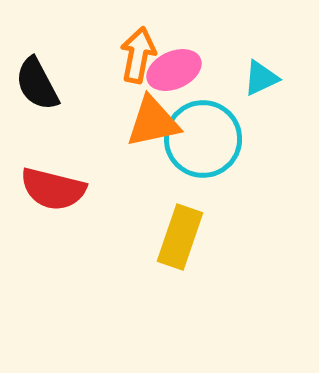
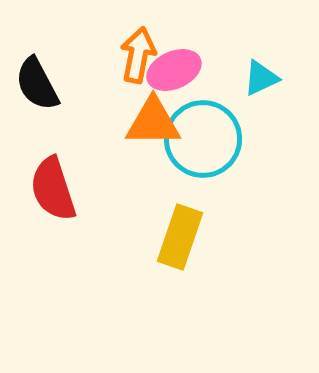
orange triangle: rotated 12 degrees clockwise
red semicircle: rotated 58 degrees clockwise
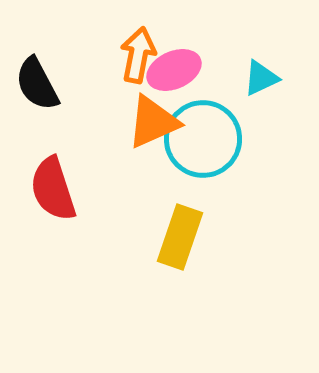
orange triangle: rotated 24 degrees counterclockwise
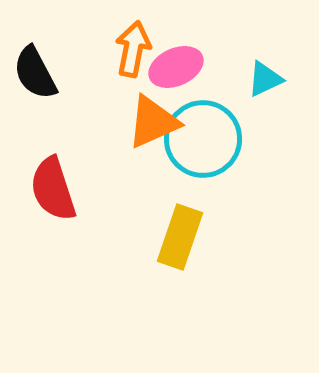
orange arrow: moved 5 px left, 6 px up
pink ellipse: moved 2 px right, 3 px up
cyan triangle: moved 4 px right, 1 px down
black semicircle: moved 2 px left, 11 px up
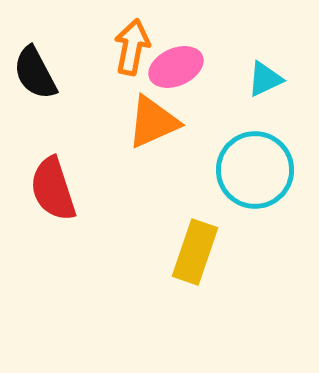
orange arrow: moved 1 px left, 2 px up
cyan circle: moved 52 px right, 31 px down
yellow rectangle: moved 15 px right, 15 px down
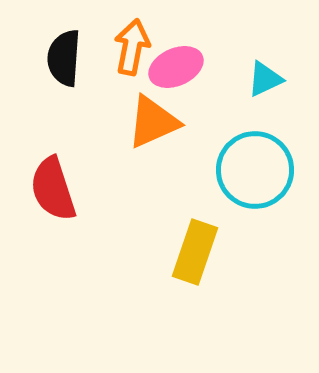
black semicircle: moved 29 px right, 15 px up; rotated 32 degrees clockwise
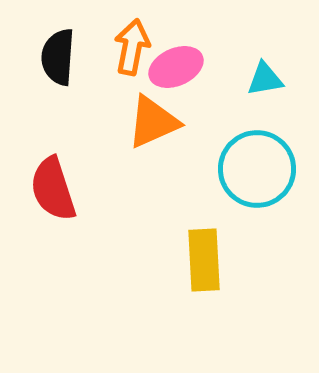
black semicircle: moved 6 px left, 1 px up
cyan triangle: rotated 15 degrees clockwise
cyan circle: moved 2 px right, 1 px up
yellow rectangle: moved 9 px right, 8 px down; rotated 22 degrees counterclockwise
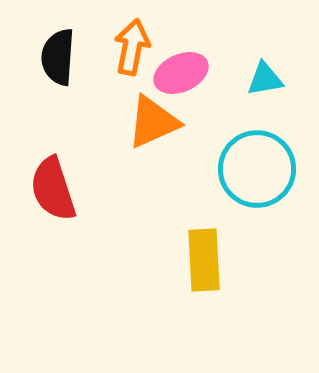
pink ellipse: moved 5 px right, 6 px down
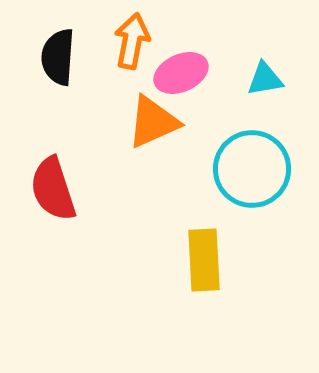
orange arrow: moved 6 px up
cyan circle: moved 5 px left
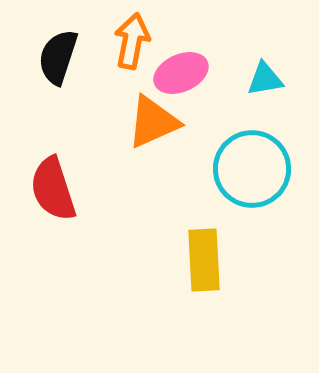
black semicircle: rotated 14 degrees clockwise
